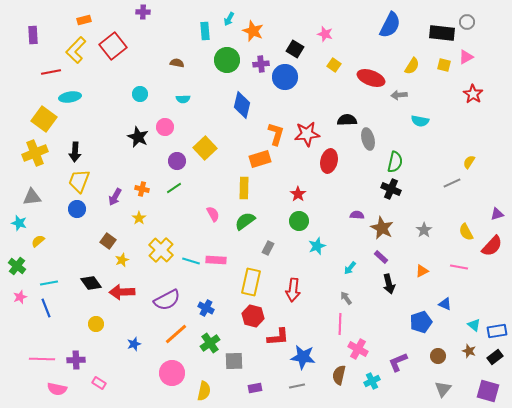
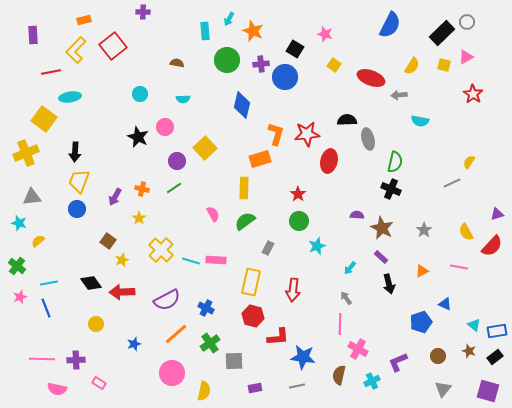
black rectangle at (442, 33): rotated 50 degrees counterclockwise
yellow cross at (35, 153): moved 9 px left
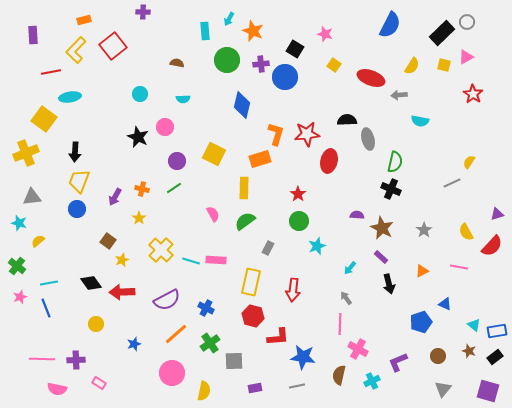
yellow square at (205, 148): moved 9 px right, 6 px down; rotated 20 degrees counterclockwise
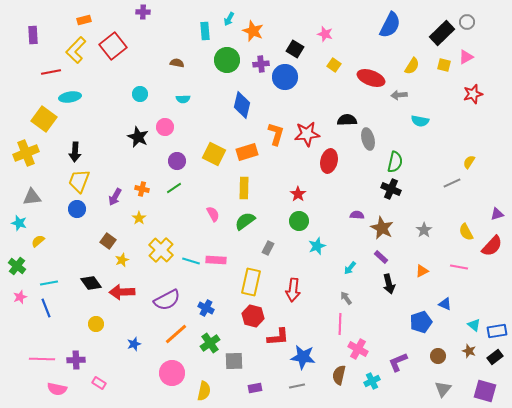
red star at (473, 94): rotated 24 degrees clockwise
orange rectangle at (260, 159): moved 13 px left, 7 px up
purple square at (488, 391): moved 3 px left
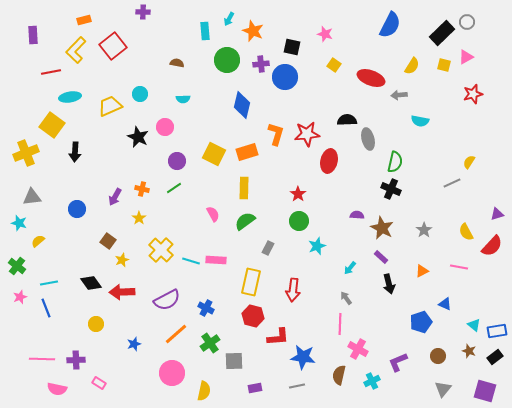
black square at (295, 49): moved 3 px left, 2 px up; rotated 18 degrees counterclockwise
yellow square at (44, 119): moved 8 px right, 6 px down
yellow trapezoid at (79, 181): moved 31 px right, 75 px up; rotated 45 degrees clockwise
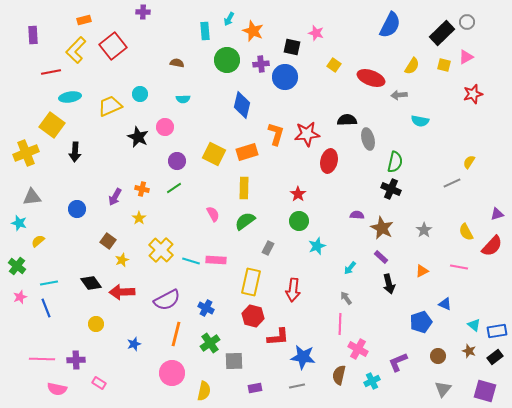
pink star at (325, 34): moved 9 px left, 1 px up
orange line at (176, 334): rotated 35 degrees counterclockwise
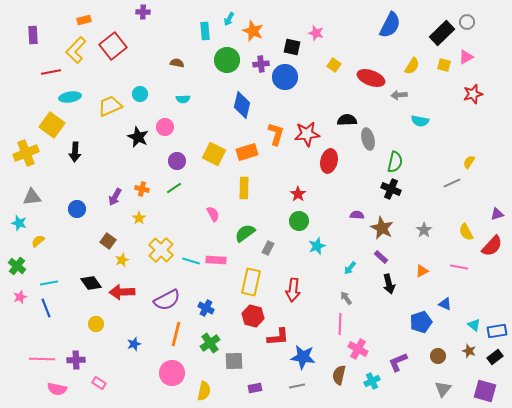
green semicircle at (245, 221): moved 12 px down
